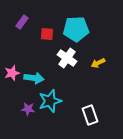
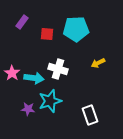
white cross: moved 9 px left, 11 px down; rotated 18 degrees counterclockwise
pink star: rotated 21 degrees counterclockwise
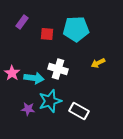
white rectangle: moved 11 px left, 4 px up; rotated 42 degrees counterclockwise
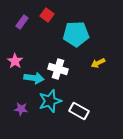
cyan pentagon: moved 5 px down
red square: moved 19 px up; rotated 32 degrees clockwise
pink star: moved 3 px right, 12 px up
purple star: moved 7 px left
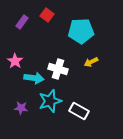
cyan pentagon: moved 5 px right, 3 px up
yellow arrow: moved 7 px left, 1 px up
purple star: moved 1 px up
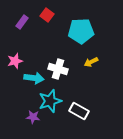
pink star: rotated 21 degrees clockwise
purple star: moved 12 px right, 9 px down
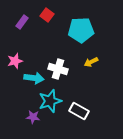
cyan pentagon: moved 1 px up
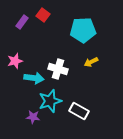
red square: moved 4 px left
cyan pentagon: moved 2 px right
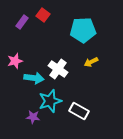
white cross: rotated 18 degrees clockwise
